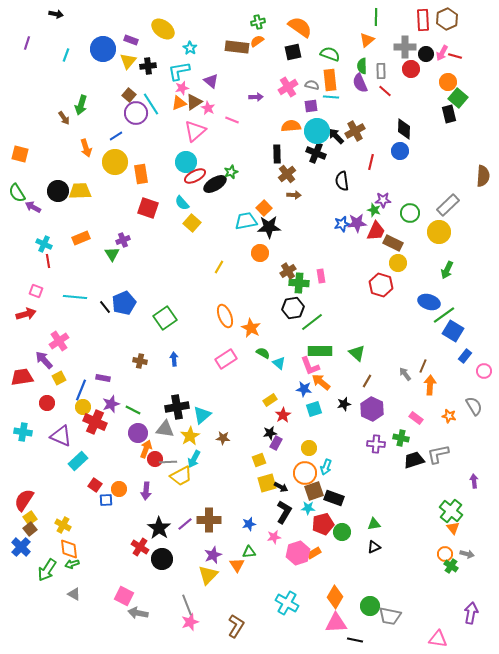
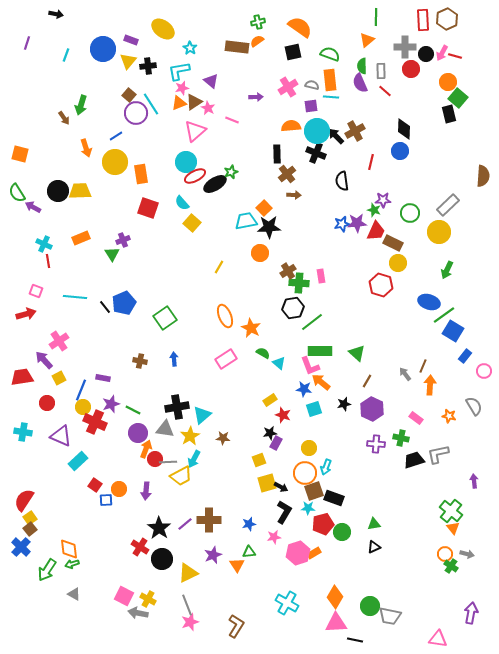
red star at (283, 415): rotated 21 degrees counterclockwise
yellow cross at (63, 525): moved 85 px right, 74 px down
yellow triangle at (208, 575): moved 20 px left, 2 px up; rotated 20 degrees clockwise
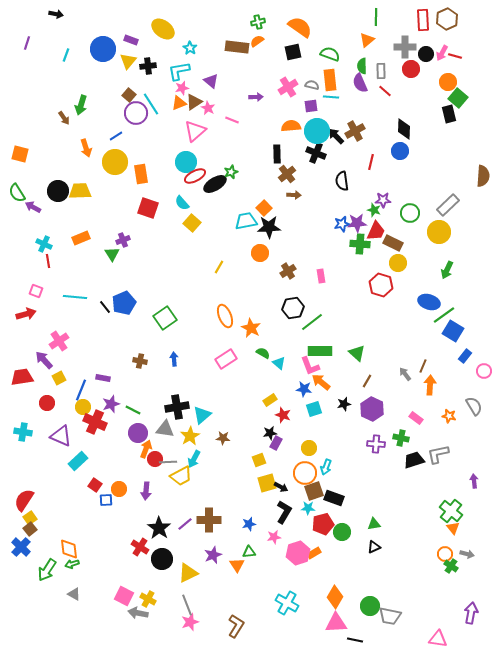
green cross at (299, 283): moved 61 px right, 39 px up
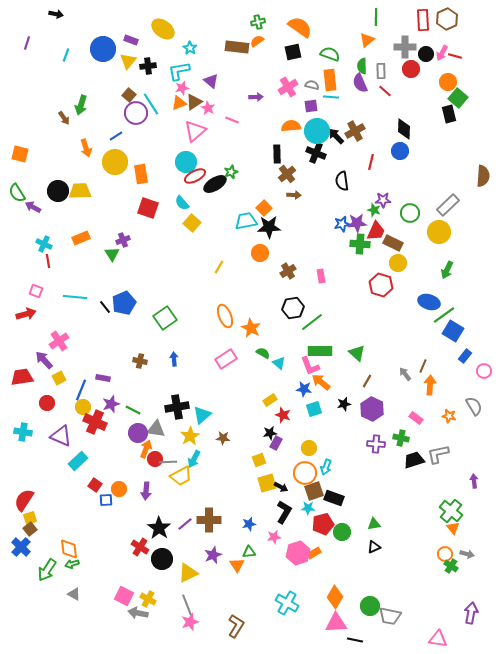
gray triangle at (165, 429): moved 9 px left
yellow square at (30, 518): rotated 16 degrees clockwise
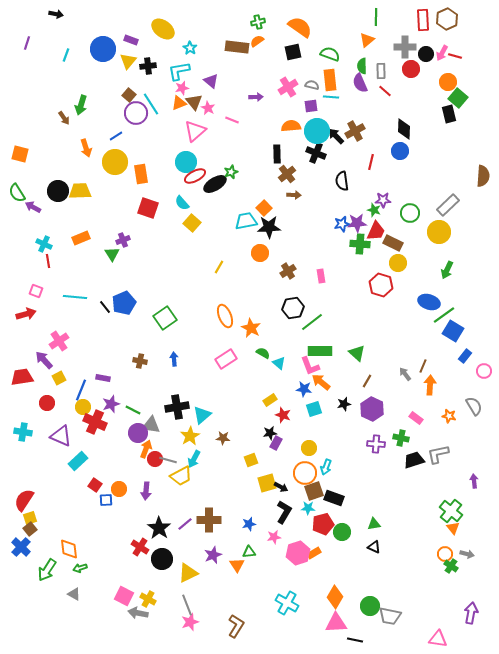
brown triangle at (194, 102): rotated 36 degrees counterclockwise
gray triangle at (156, 429): moved 5 px left, 4 px up
yellow square at (259, 460): moved 8 px left
gray line at (168, 462): moved 2 px up; rotated 18 degrees clockwise
black triangle at (374, 547): rotated 48 degrees clockwise
green arrow at (72, 564): moved 8 px right, 4 px down
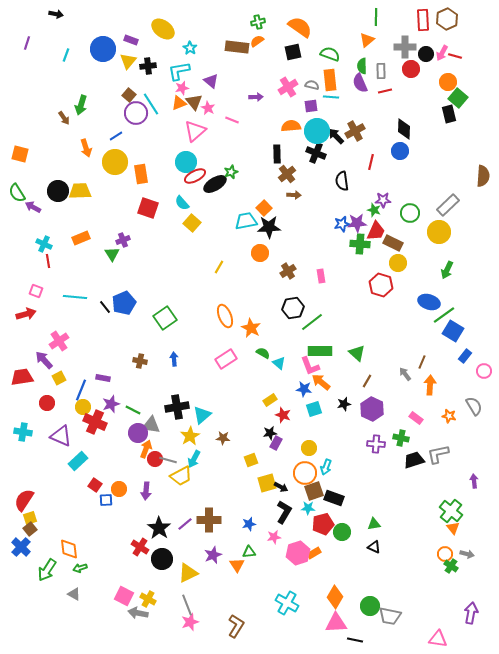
red line at (385, 91): rotated 56 degrees counterclockwise
brown line at (423, 366): moved 1 px left, 4 px up
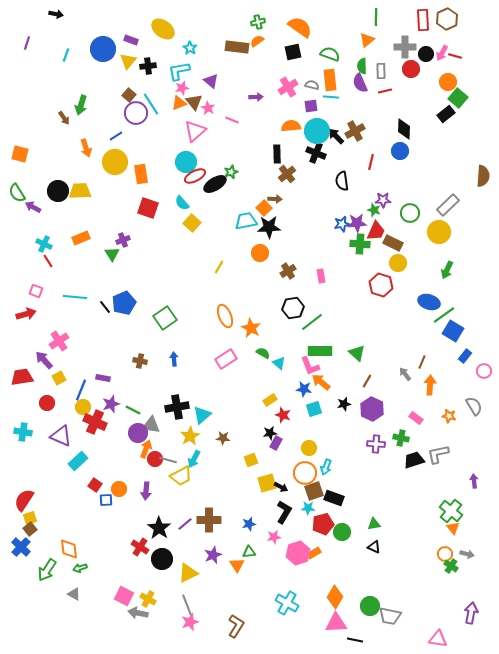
black rectangle at (449, 114): moved 3 px left; rotated 66 degrees clockwise
brown arrow at (294, 195): moved 19 px left, 4 px down
red line at (48, 261): rotated 24 degrees counterclockwise
